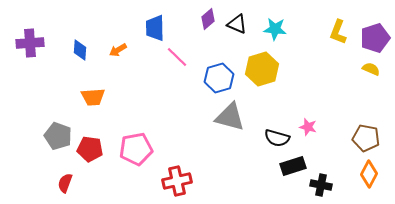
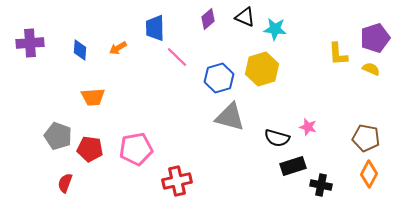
black triangle: moved 8 px right, 7 px up
yellow L-shape: moved 22 px down; rotated 25 degrees counterclockwise
orange arrow: moved 2 px up
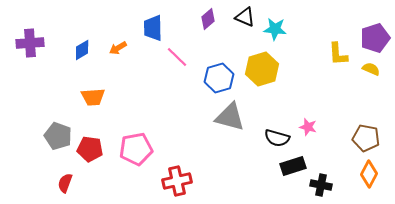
blue trapezoid: moved 2 px left
blue diamond: moved 2 px right; rotated 55 degrees clockwise
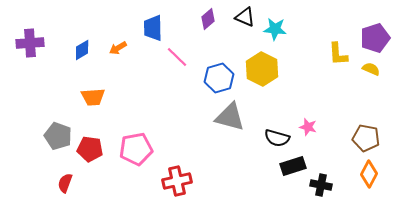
yellow hexagon: rotated 16 degrees counterclockwise
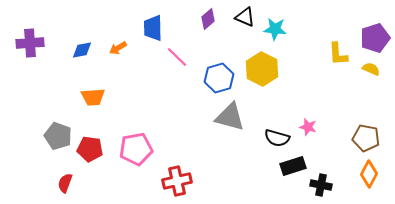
blue diamond: rotated 20 degrees clockwise
